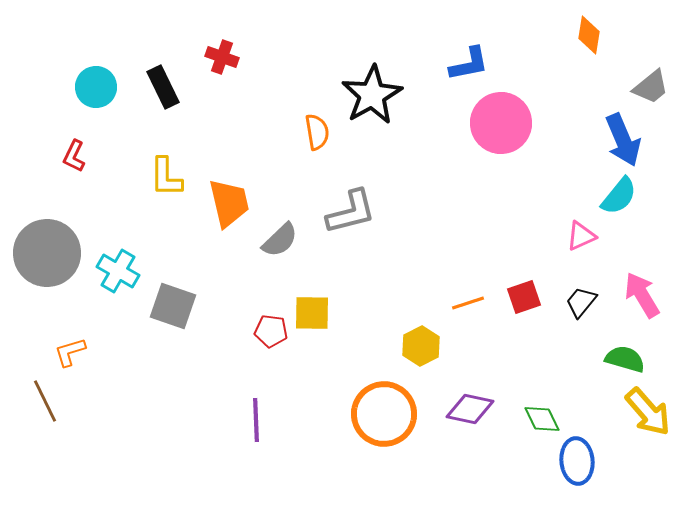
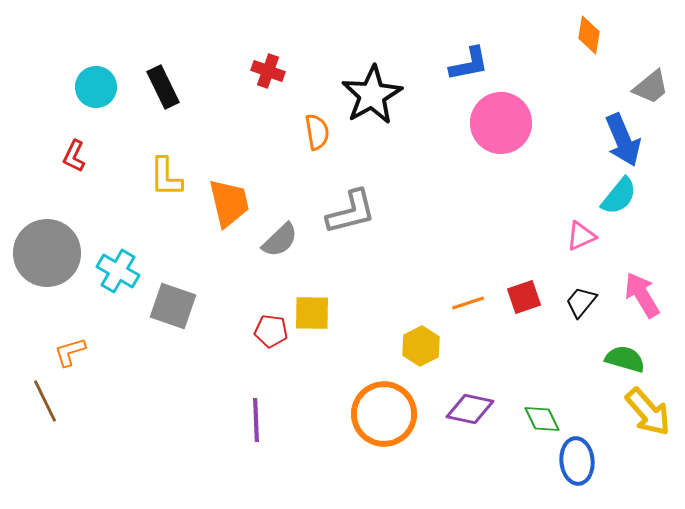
red cross: moved 46 px right, 14 px down
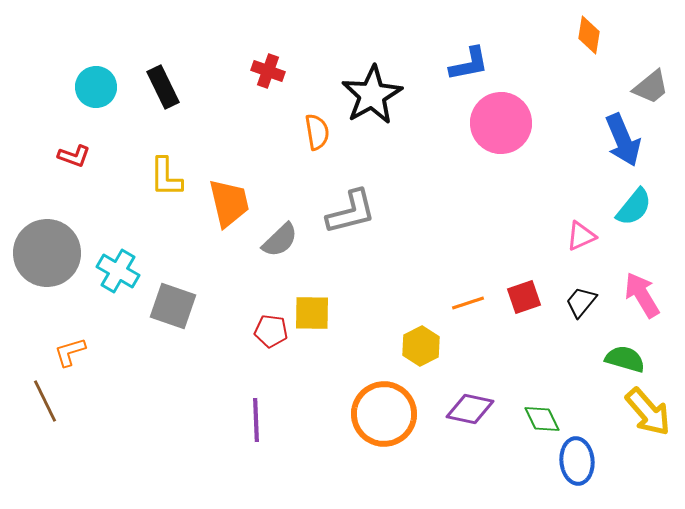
red L-shape: rotated 96 degrees counterclockwise
cyan semicircle: moved 15 px right, 11 px down
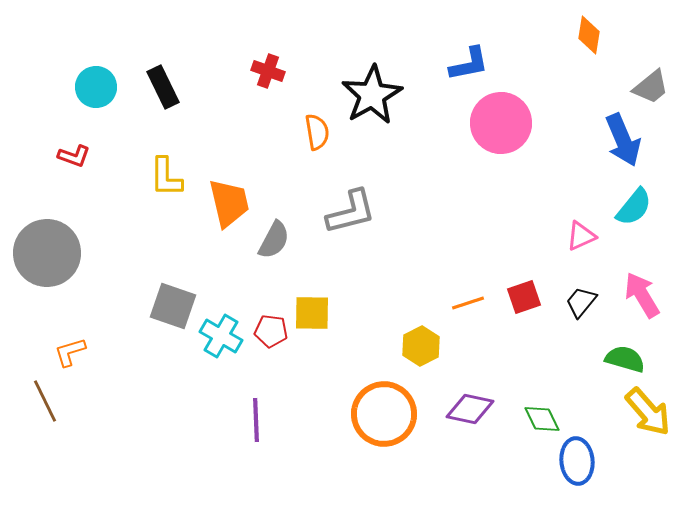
gray semicircle: moved 6 px left; rotated 18 degrees counterclockwise
cyan cross: moved 103 px right, 65 px down
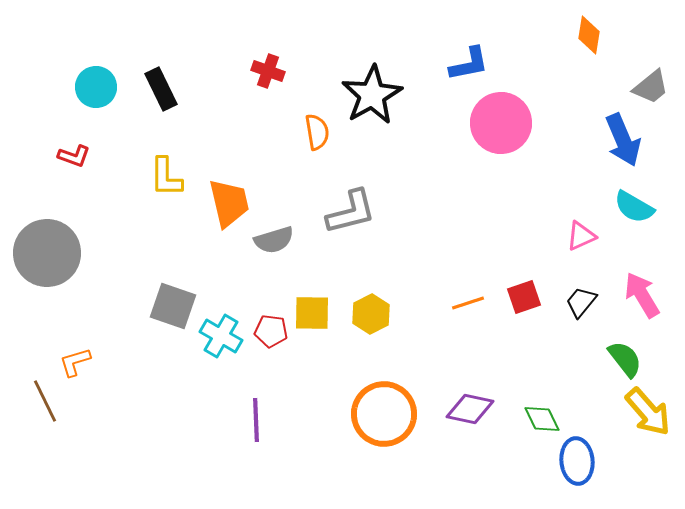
black rectangle: moved 2 px left, 2 px down
cyan semicircle: rotated 81 degrees clockwise
gray semicircle: rotated 45 degrees clockwise
yellow hexagon: moved 50 px left, 32 px up
orange L-shape: moved 5 px right, 10 px down
green semicircle: rotated 36 degrees clockwise
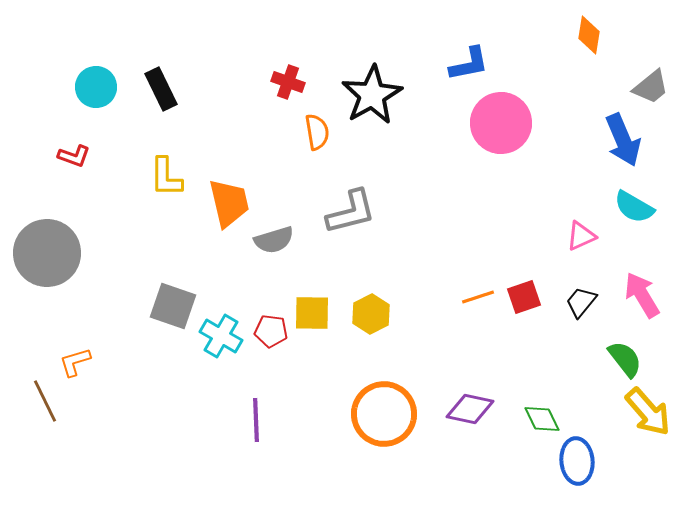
red cross: moved 20 px right, 11 px down
orange line: moved 10 px right, 6 px up
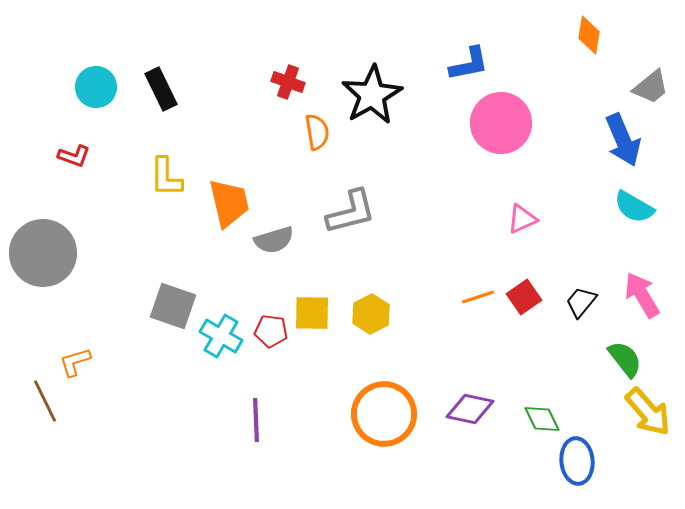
pink triangle: moved 59 px left, 17 px up
gray circle: moved 4 px left
red square: rotated 16 degrees counterclockwise
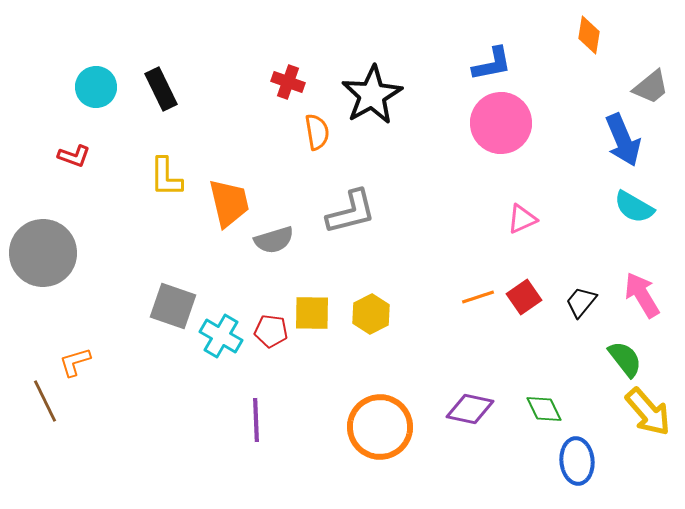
blue L-shape: moved 23 px right
orange circle: moved 4 px left, 13 px down
green diamond: moved 2 px right, 10 px up
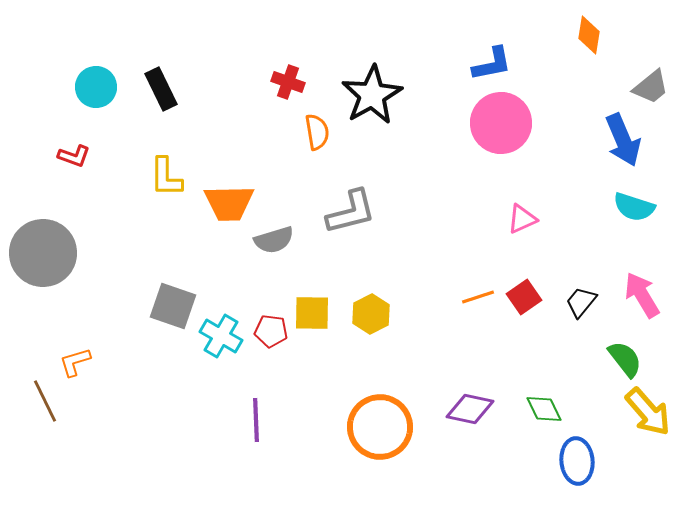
orange trapezoid: rotated 102 degrees clockwise
cyan semicircle: rotated 12 degrees counterclockwise
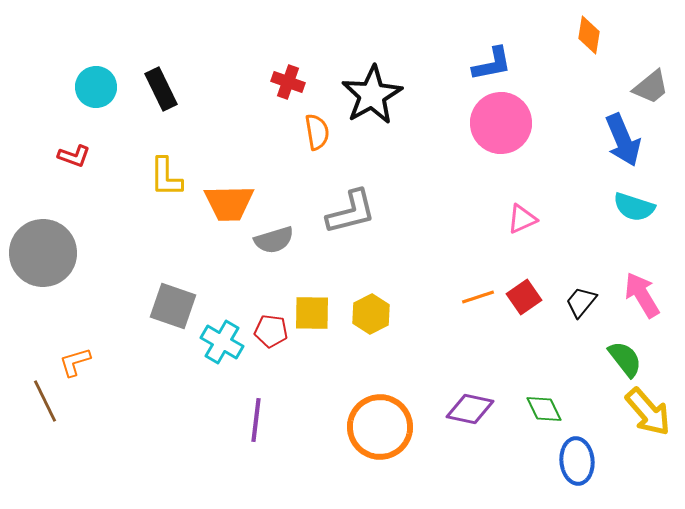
cyan cross: moved 1 px right, 6 px down
purple line: rotated 9 degrees clockwise
